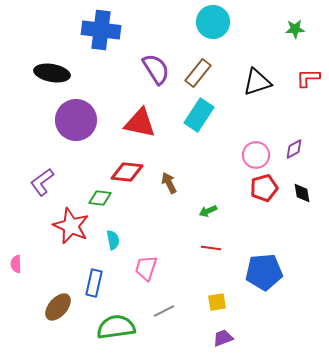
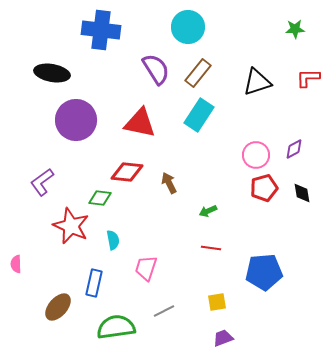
cyan circle: moved 25 px left, 5 px down
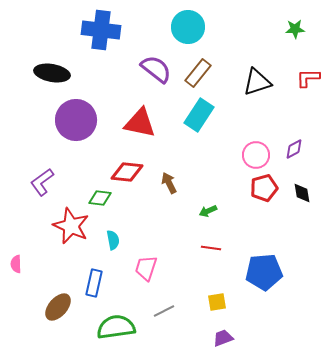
purple semicircle: rotated 20 degrees counterclockwise
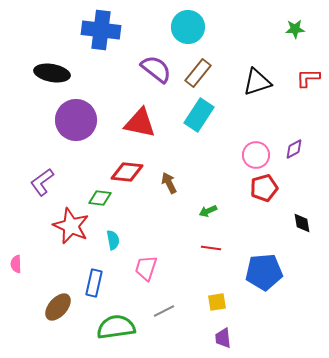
black diamond: moved 30 px down
purple trapezoid: rotated 75 degrees counterclockwise
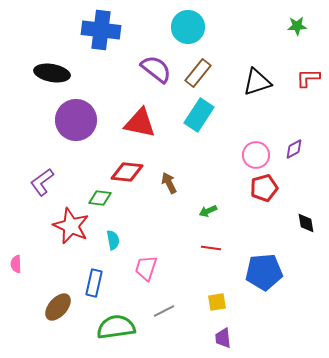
green star: moved 2 px right, 3 px up
black diamond: moved 4 px right
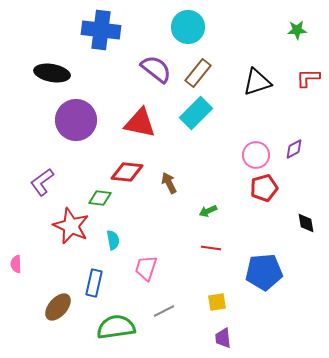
green star: moved 4 px down
cyan rectangle: moved 3 px left, 2 px up; rotated 12 degrees clockwise
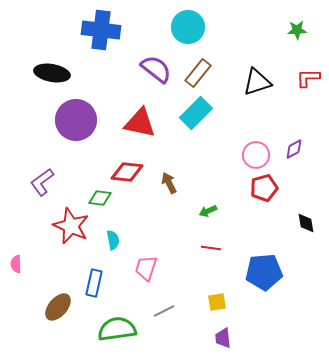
green semicircle: moved 1 px right, 2 px down
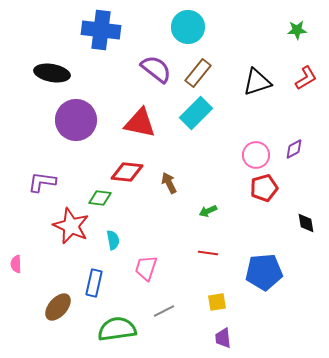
red L-shape: moved 2 px left; rotated 150 degrees clockwise
purple L-shape: rotated 44 degrees clockwise
red line: moved 3 px left, 5 px down
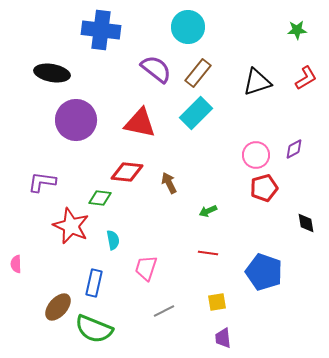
blue pentagon: rotated 24 degrees clockwise
green semicircle: moved 23 px left; rotated 150 degrees counterclockwise
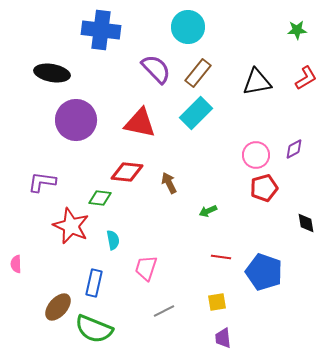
purple semicircle: rotated 8 degrees clockwise
black triangle: rotated 8 degrees clockwise
red line: moved 13 px right, 4 px down
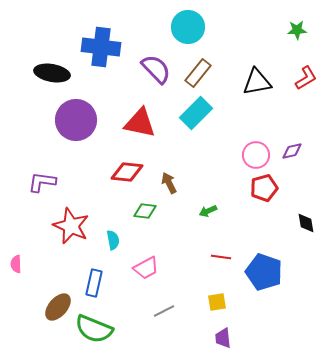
blue cross: moved 17 px down
purple diamond: moved 2 px left, 2 px down; rotated 15 degrees clockwise
green diamond: moved 45 px right, 13 px down
pink trapezoid: rotated 136 degrees counterclockwise
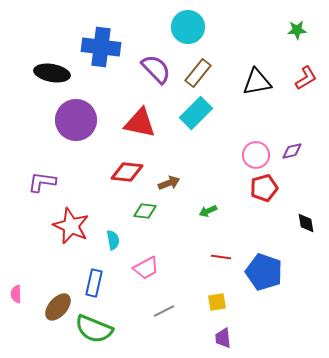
brown arrow: rotated 95 degrees clockwise
pink semicircle: moved 30 px down
